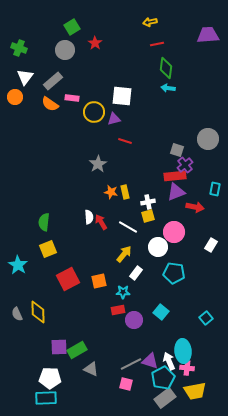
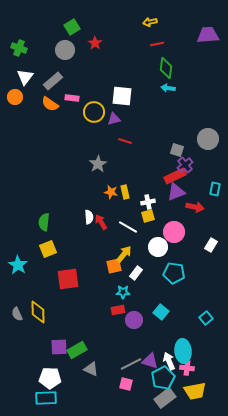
red rectangle at (175, 176): rotated 20 degrees counterclockwise
red square at (68, 279): rotated 20 degrees clockwise
orange square at (99, 281): moved 15 px right, 15 px up
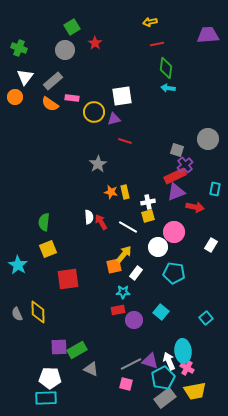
white square at (122, 96): rotated 15 degrees counterclockwise
pink cross at (187, 368): rotated 24 degrees clockwise
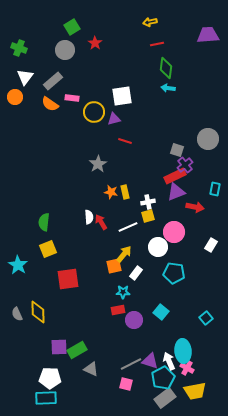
white line at (128, 227): rotated 54 degrees counterclockwise
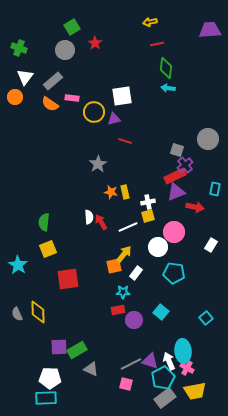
purple trapezoid at (208, 35): moved 2 px right, 5 px up
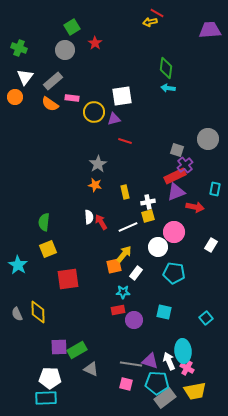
red line at (157, 44): moved 31 px up; rotated 40 degrees clockwise
orange star at (111, 192): moved 16 px left, 7 px up
cyan square at (161, 312): moved 3 px right; rotated 28 degrees counterclockwise
gray line at (131, 364): rotated 35 degrees clockwise
cyan pentagon at (163, 378): moved 6 px left, 5 px down; rotated 30 degrees clockwise
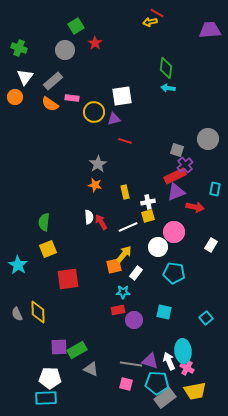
green square at (72, 27): moved 4 px right, 1 px up
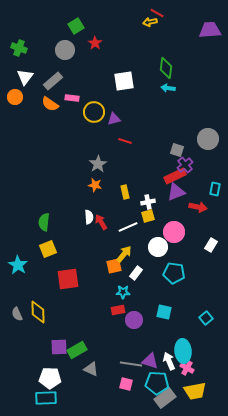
white square at (122, 96): moved 2 px right, 15 px up
red arrow at (195, 207): moved 3 px right
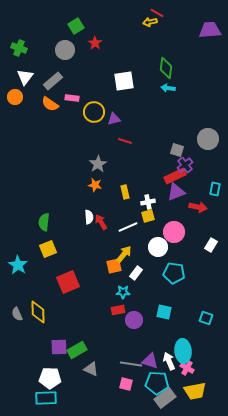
red square at (68, 279): moved 3 px down; rotated 15 degrees counterclockwise
cyan square at (206, 318): rotated 32 degrees counterclockwise
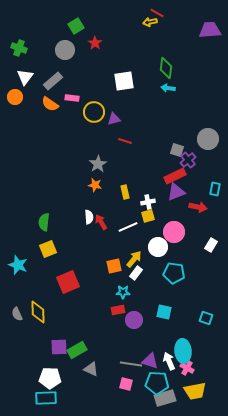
purple cross at (185, 165): moved 3 px right, 5 px up
yellow arrow at (124, 254): moved 10 px right, 5 px down
cyan star at (18, 265): rotated 12 degrees counterclockwise
gray rectangle at (165, 398): rotated 20 degrees clockwise
